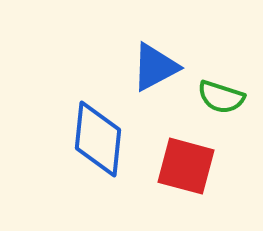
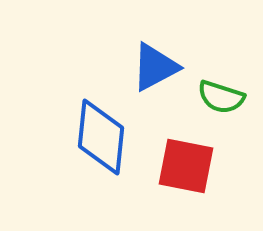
blue diamond: moved 3 px right, 2 px up
red square: rotated 4 degrees counterclockwise
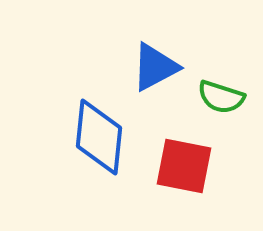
blue diamond: moved 2 px left
red square: moved 2 px left
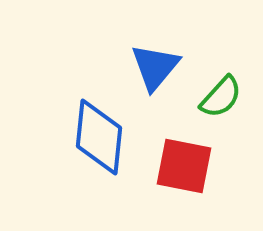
blue triangle: rotated 22 degrees counterclockwise
green semicircle: rotated 66 degrees counterclockwise
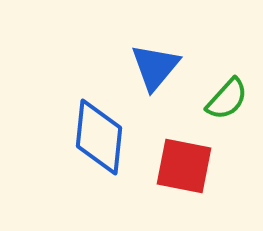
green semicircle: moved 6 px right, 2 px down
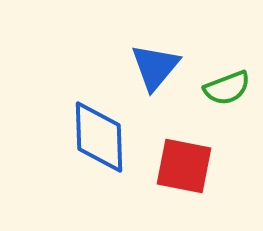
green semicircle: moved 11 px up; rotated 27 degrees clockwise
blue diamond: rotated 8 degrees counterclockwise
